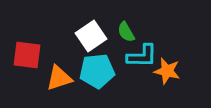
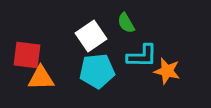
green semicircle: moved 9 px up
orange triangle: moved 18 px left; rotated 16 degrees clockwise
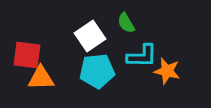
white square: moved 1 px left
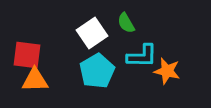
white square: moved 2 px right, 3 px up
cyan pentagon: rotated 24 degrees counterclockwise
orange triangle: moved 6 px left, 2 px down
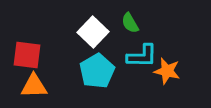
green semicircle: moved 4 px right
white square: moved 1 px right, 1 px up; rotated 12 degrees counterclockwise
orange triangle: moved 1 px left, 6 px down
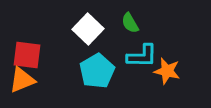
white square: moved 5 px left, 3 px up
orange triangle: moved 12 px left, 6 px up; rotated 20 degrees counterclockwise
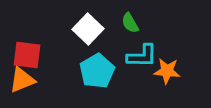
orange star: rotated 8 degrees counterclockwise
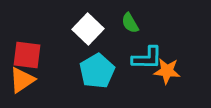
cyan L-shape: moved 5 px right, 2 px down
orange triangle: rotated 12 degrees counterclockwise
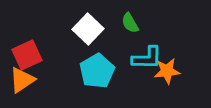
red square: rotated 32 degrees counterclockwise
orange star: rotated 12 degrees counterclockwise
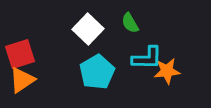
red square: moved 7 px left, 1 px up; rotated 8 degrees clockwise
cyan pentagon: moved 1 px down
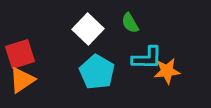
cyan pentagon: rotated 12 degrees counterclockwise
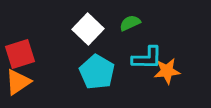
green semicircle: rotated 95 degrees clockwise
orange triangle: moved 4 px left, 2 px down
